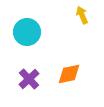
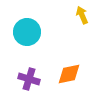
purple cross: rotated 30 degrees counterclockwise
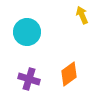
orange diamond: rotated 25 degrees counterclockwise
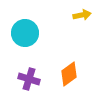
yellow arrow: rotated 102 degrees clockwise
cyan circle: moved 2 px left, 1 px down
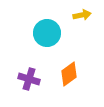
cyan circle: moved 22 px right
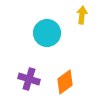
yellow arrow: rotated 72 degrees counterclockwise
orange diamond: moved 4 px left, 8 px down
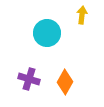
orange diamond: rotated 25 degrees counterclockwise
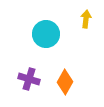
yellow arrow: moved 4 px right, 4 px down
cyan circle: moved 1 px left, 1 px down
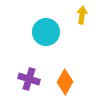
yellow arrow: moved 4 px left, 4 px up
cyan circle: moved 2 px up
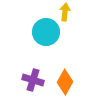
yellow arrow: moved 17 px left, 3 px up
purple cross: moved 4 px right, 1 px down
